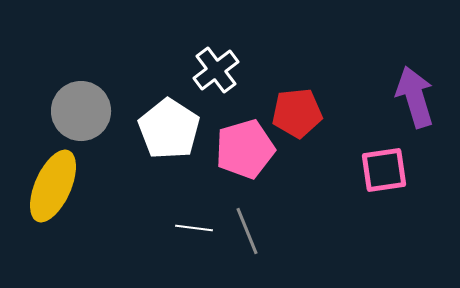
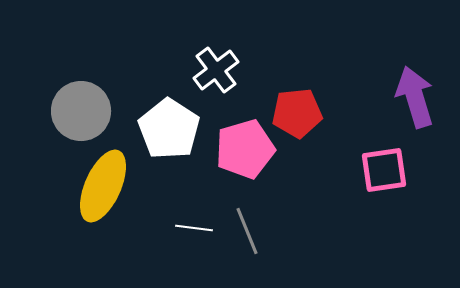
yellow ellipse: moved 50 px right
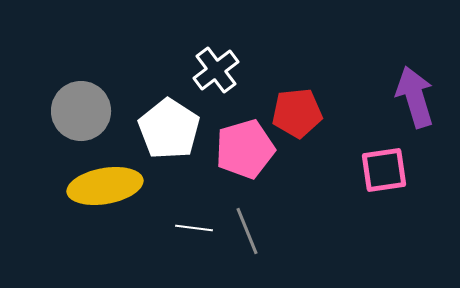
yellow ellipse: moved 2 px right; rotated 56 degrees clockwise
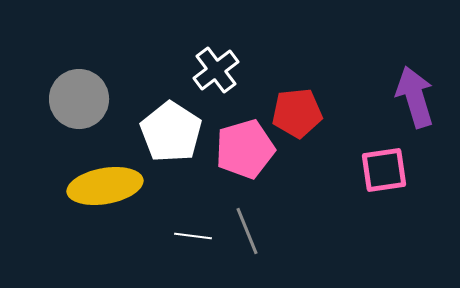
gray circle: moved 2 px left, 12 px up
white pentagon: moved 2 px right, 3 px down
white line: moved 1 px left, 8 px down
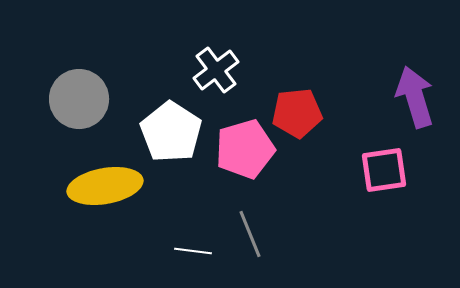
gray line: moved 3 px right, 3 px down
white line: moved 15 px down
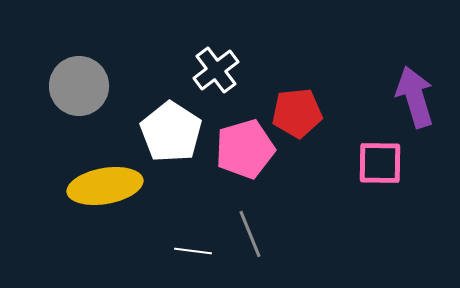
gray circle: moved 13 px up
pink square: moved 4 px left, 7 px up; rotated 9 degrees clockwise
